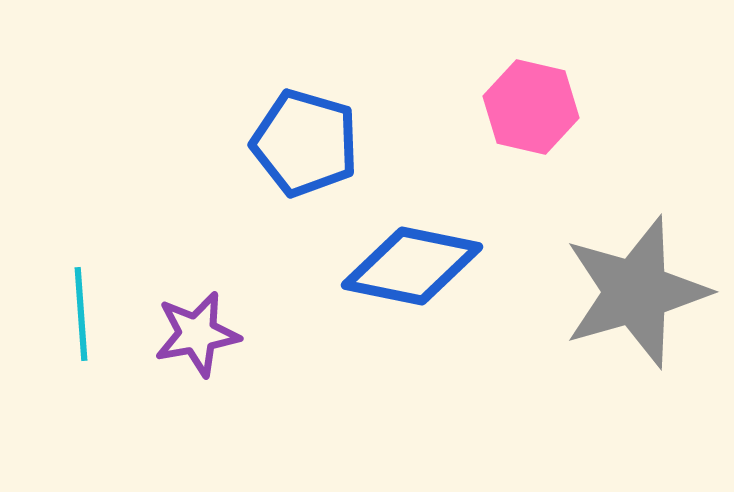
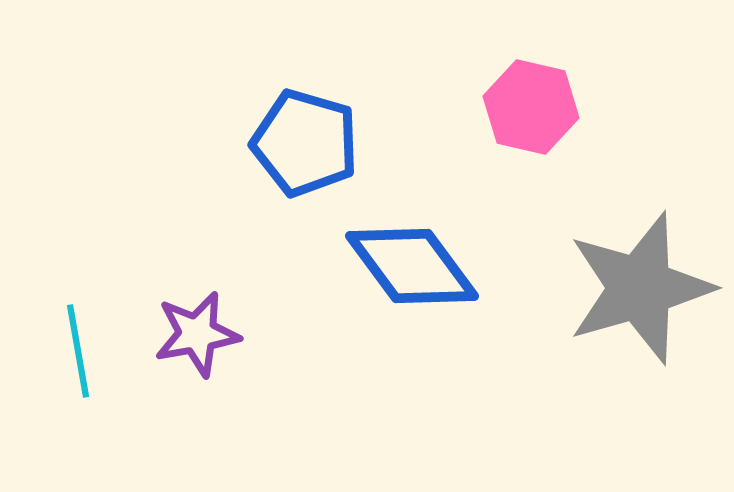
blue diamond: rotated 42 degrees clockwise
gray star: moved 4 px right, 4 px up
cyan line: moved 3 px left, 37 px down; rotated 6 degrees counterclockwise
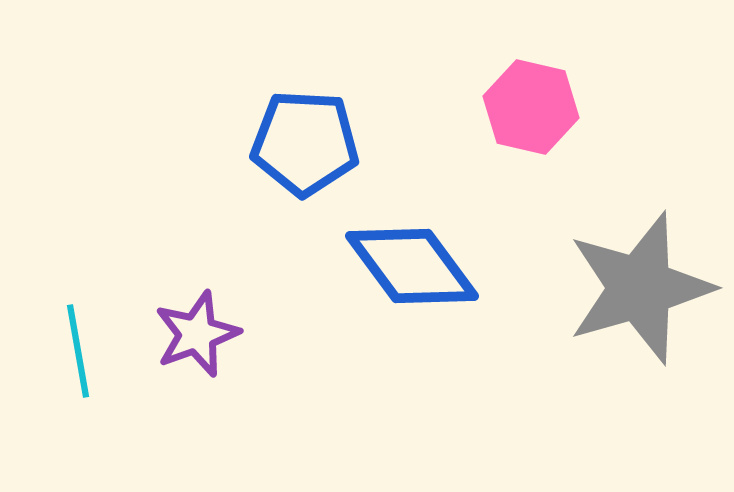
blue pentagon: rotated 13 degrees counterclockwise
purple star: rotated 10 degrees counterclockwise
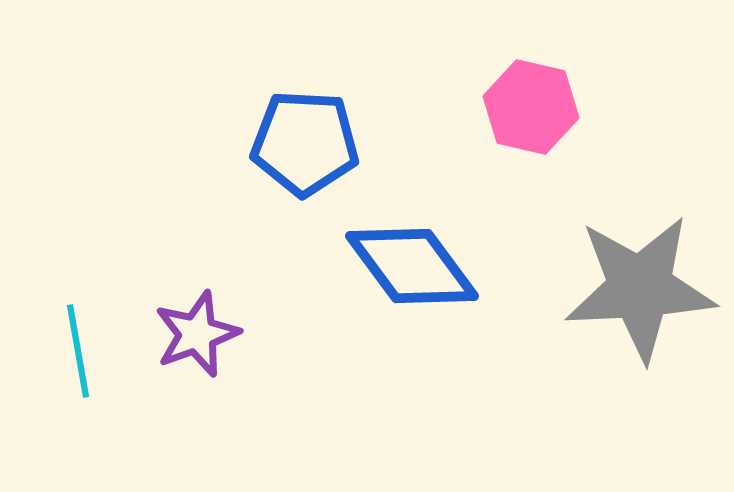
gray star: rotated 13 degrees clockwise
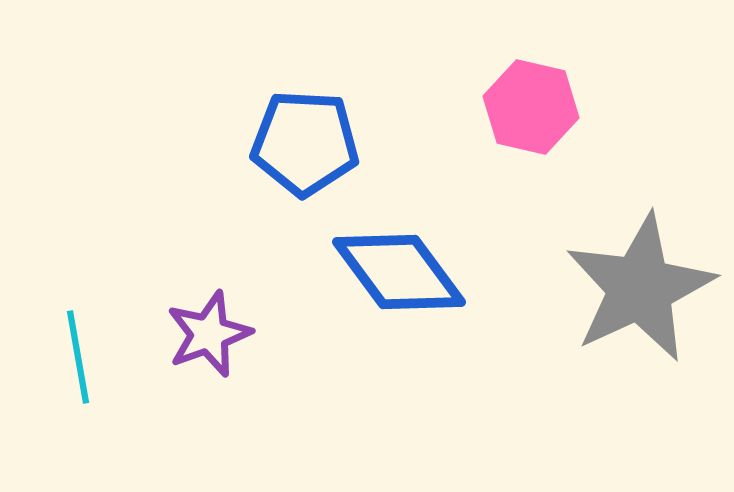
blue diamond: moved 13 px left, 6 px down
gray star: rotated 22 degrees counterclockwise
purple star: moved 12 px right
cyan line: moved 6 px down
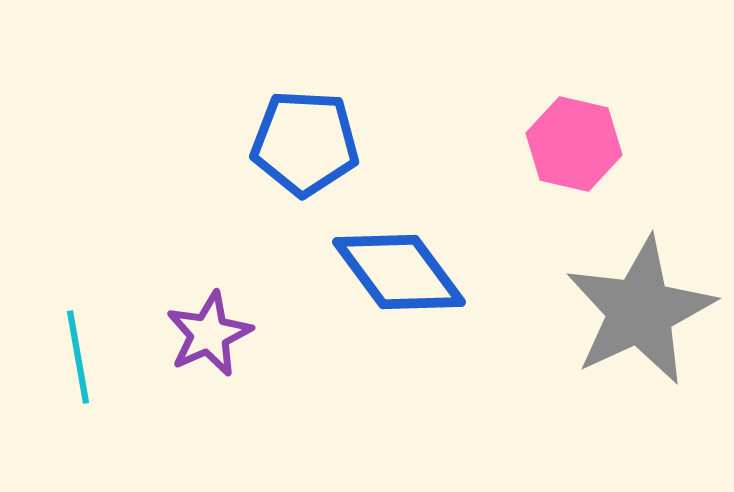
pink hexagon: moved 43 px right, 37 px down
gray star: moved 23 px down
purple star: rotated 4 degrees counterclockwise
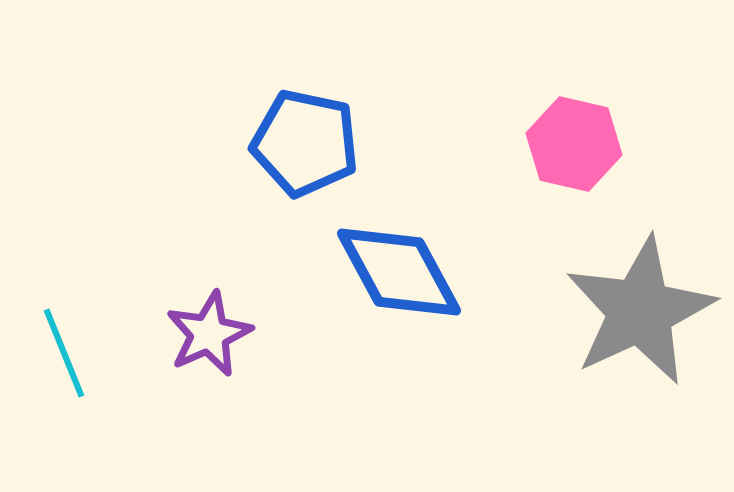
blue pentagon: rotated 9 degrees clockwise
blue diamond: rotated 8 degrees clockwise
cyan line: moved 14 px left, 4 px up; rotated 12 degrees counterclockwise
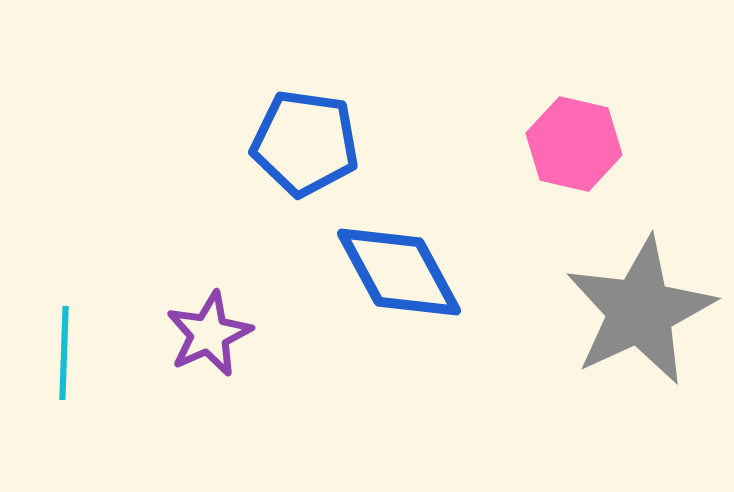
blue pentagon: rotated 4 degrees counterclockwise
cyan line: rotated 24 degrees clockwise
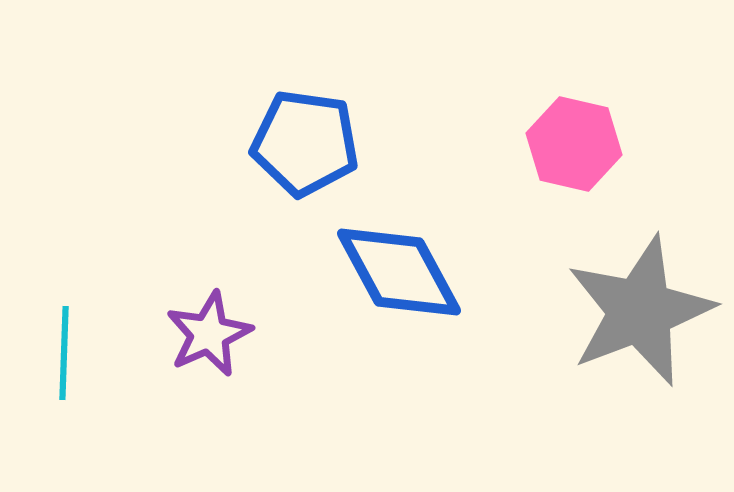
gray star: rotated 4 degrees clockwise
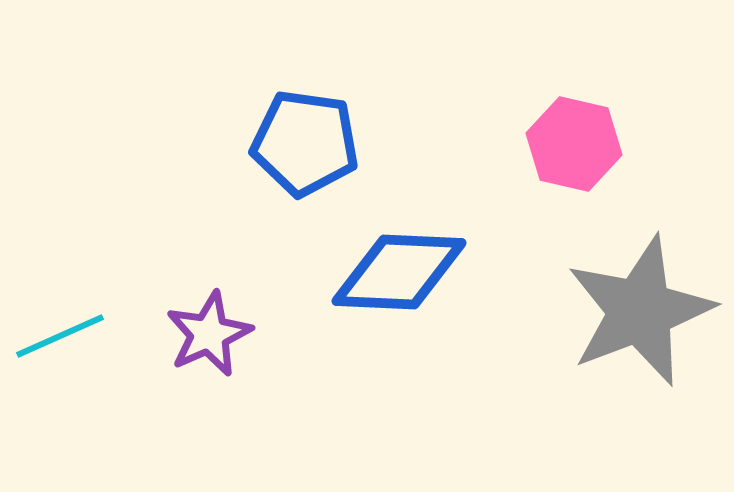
blue diamond: rotated 59 degrees counterclockwise
cyan line: moved 4 px left, 17 px up; rotated 64 degrees clockwise
